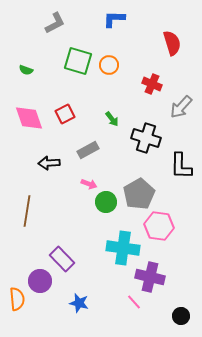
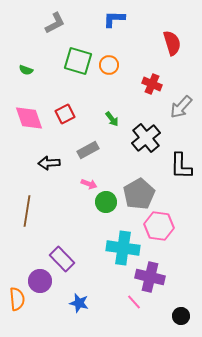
black cross: rotated 32 degrees clockwise
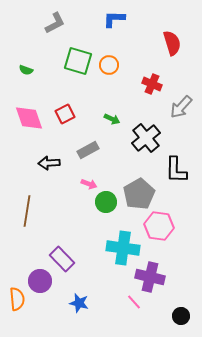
green arrow: rotated 28 degrees counterclockwise
black L-shape: moved 5 px left, 4 px down
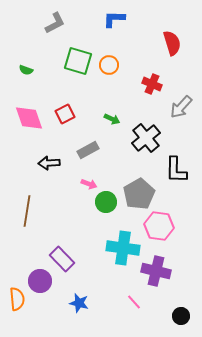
purple cross: moved 6 px right, 6 px up
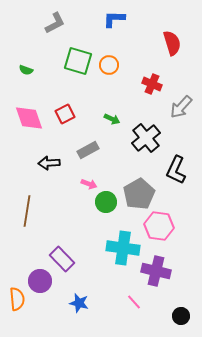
black L-shape: rotated 24 degrees clockwise
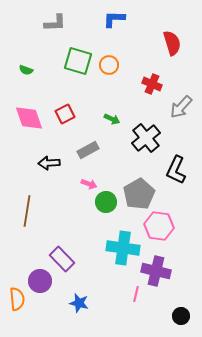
gray L-shape: rotated 25 degrees clockwise
pink line: moved 2 px right, 8 px up; rotated 56 degrees clockwise
